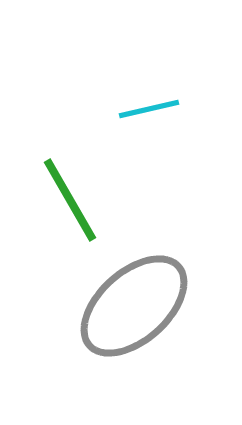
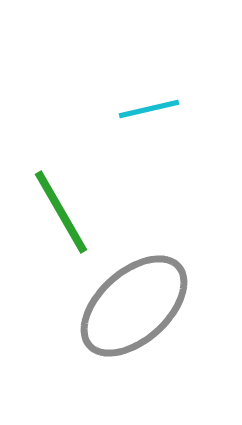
green line: moved 9 px left, 12 px down
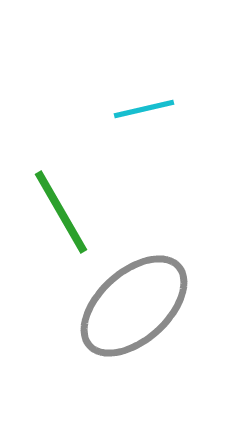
cyan line: moved 5 px left
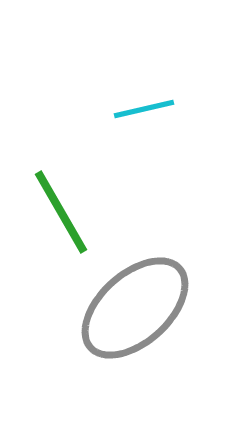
gray ellipse: moved 1 px right, 2 px down
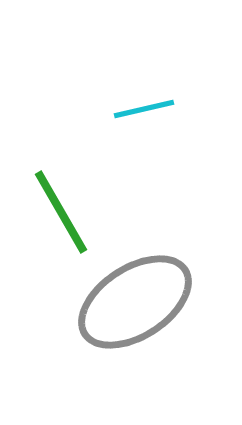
gray ellipse: moved 6 px up; rotated 9 degrees clockwise
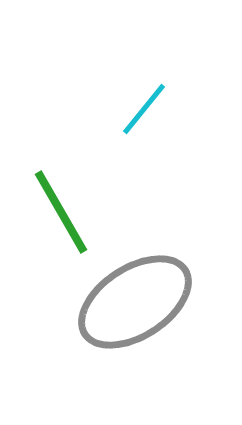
cyan line: rotated 38 degrees counterclockwise
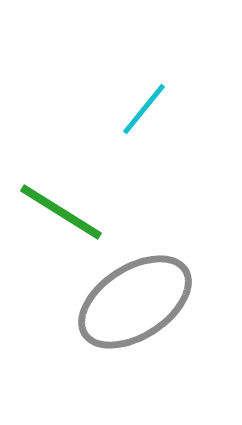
green line: rotated 28 degrees counterclockwise
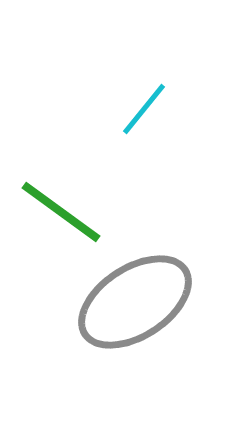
green line: rotated 4 degrees clockwise
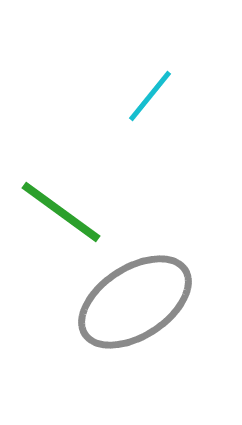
cyan line: moved 6 px right, 13 px up
